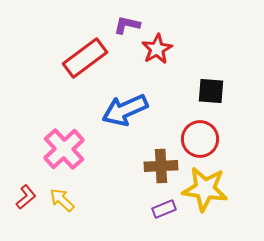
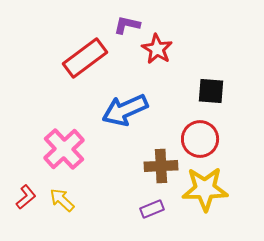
red star: rotated 12 degrees counterclockwise
yellow star: rotated 9 degrees counterclockwise
purple rectangle: moved 12 px left
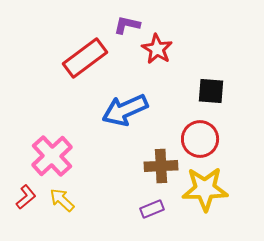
pink cross: moved 12 px left, 7 px down
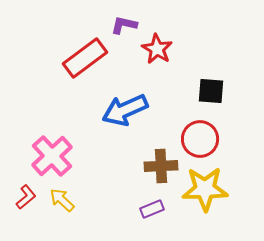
purple L-shape: moved 3 px left
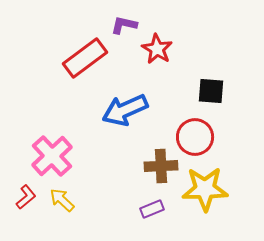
red circle: moved 5 px left, 2 px up
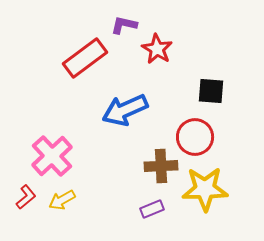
yellow arrow: rotated 72 degrees counterclockwise
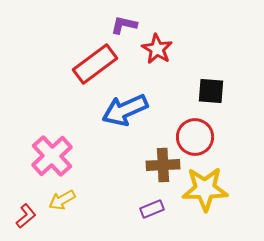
red rectangle: moved 10 px right, 6 px down
brown cross: moved 2 px right, 1 px up
red L-shape: moved 19 px down
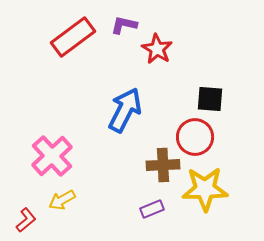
red rectangle: moved 22 px left, 27 px up
black square: moved 1 px left, 8 px down
blue arrow: rotated 141 degrees clockwise
red L-shape: moved 4 px down
